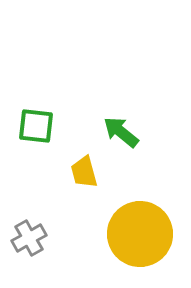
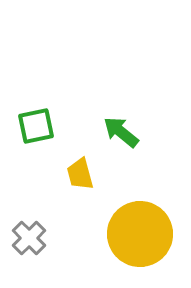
green square: rotated 18 degrees counterclockwise
yellow trapezoid: moved 4 px left, 2 px down
gray cross: rotated 16 degrees counterclockwise
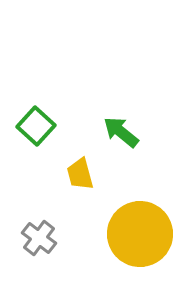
green square: rotated 36 degrees counterclockwise
gray cross: moved 10 px right; rotated 8 degrees counterclockwise
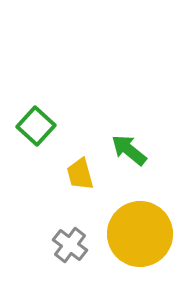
green arrow: moved 8 px right, 18 px down
gray cross: moved 31 px right, 7 px down
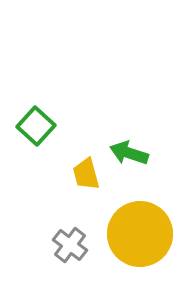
green arrow: moved 3 px down; rotated 21 degrees counterclockwise
yellow trapezoid: moved 6 px right
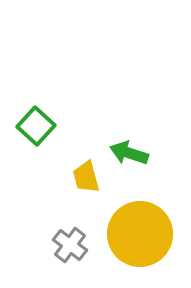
yellow trapezoid: moved 3 px down
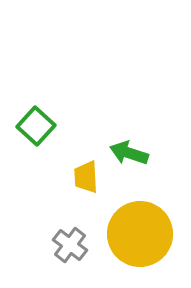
yellow trapezoid: rotated 12 degrees clockwise
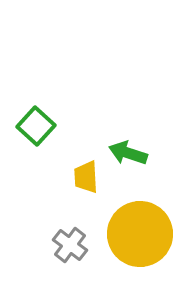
green arrow: moved 1 px left
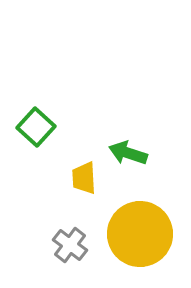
green square: moved 1 px down
yellow trapezoid: moved 2 px left, 1 px down
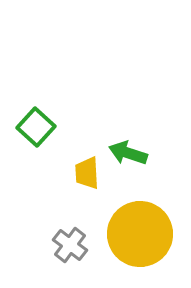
yellow trapezoid: moved 3 px right, 5 px up
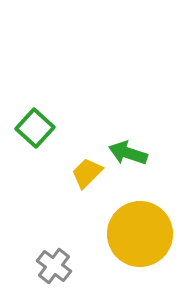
green square: moved 1 px left, 1 px down
yellow trapezoid: rotated 48 degrees clockwise
gray cross: moved 16 px left, 21 px down
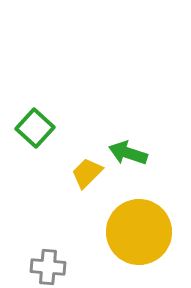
yellow circle: moved 1 px left, 2 px up
gray cross: moved 6 px left, 1 px down; rotated 32 degrees counterclockwise
